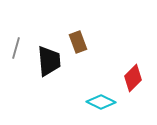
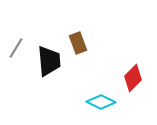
brown rectangle: moved 1 px down
gray line: rotated 15 degrees clockwise
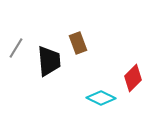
cyan diamond: moved 4 px up
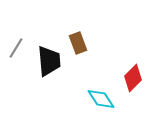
cyan diamond: moved 1 px down; rotated 32 degrees clockwise
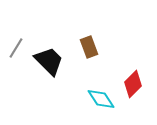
brown rectangle: moved 11 px right, 4 px down
black trapezoid: rotated 40 degrees counterclockwise
red diamond: moved 6 px down
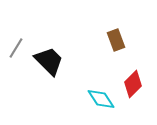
brown rectangle: moved 27 px right, 7 px up
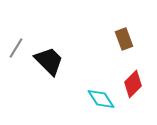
brown rectangle: moved 8 px right, 1 px up
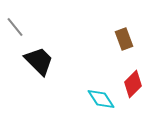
gray line: moved 1 px left, 21 px up; rotated 70 degrees counterclockwise
black trapezoid: moved 10 px left
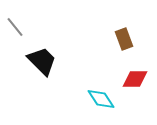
black trapezoid: moved 3 px right
red diamond: moved 2 px right, 5 px up; rotated 44 degrees clockwise
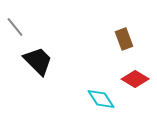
black trapezoid: moved 4 px left
red diamond: rotated 32 degrees clockwise
